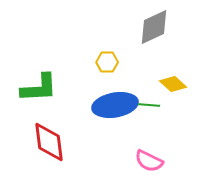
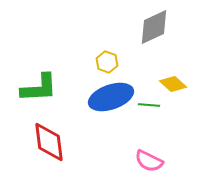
yellow hexagon: rotated 20 degrees clockwise
blue ellipse: moved 4 px left, 8 px up; rotated 9 degrees counterclockwise
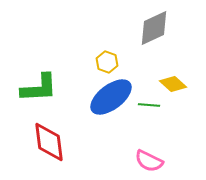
gray diamond: moved 1 px down
blue ellipse: rotated 18 degrees counterclockwise
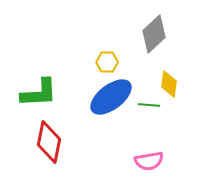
gray diamond: moved 6 px down; rotated 18 degrees counterclockwise
yellow hexagon: rotated 20 degrees counterclockwise
yellow diamond: moved 4 px left; rotated 56 degrees clockwise
green L-shape: moved 5 px down
red diamond: rotated 18 degrees clockwise
pink semicircle: rotated 36 degrees counterclockwise
